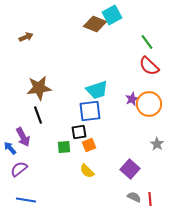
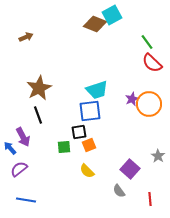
red semicircle: moved 3 px right, 3 px up
brown star: rotated 20 degrees counterclockwise
gray star: moved 1 px right, 12 px down
gray semicircle: moved 15 px left, 6 px up; rotated 152 degrees counterclockwise
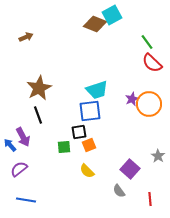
blue arrow: moved 3 px up
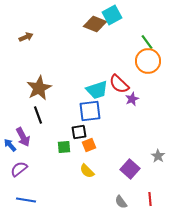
red semicircle: moved 33 px left, 21 px down
orange circle: moved 1 px left, 43 px up
gray semicircle: moved 2 px right, 11 px down
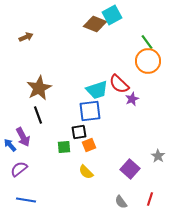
yellow semicircle: moved 1 px left, 1 px down
red line: rotated 24 degrees clockwise
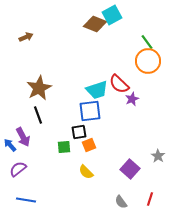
purple semicircle: moved 1 px left
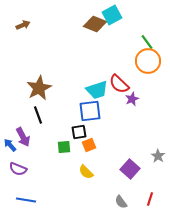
brown arrow: moved 3 px left, 12 px up
purple semicircle: rotated 120 degrees counterclockwise
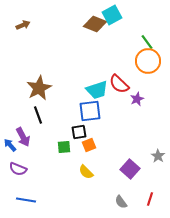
purple star: moved 5 px right
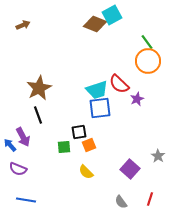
blue square: moved 10 px right, 3 px up
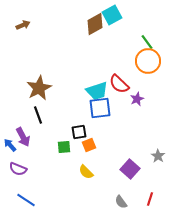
brown diamond: rotated 50 degrees counterclockwise
cyan trapezoid: moved 1 px down
blue line: rotated 24 degrees clockwise
